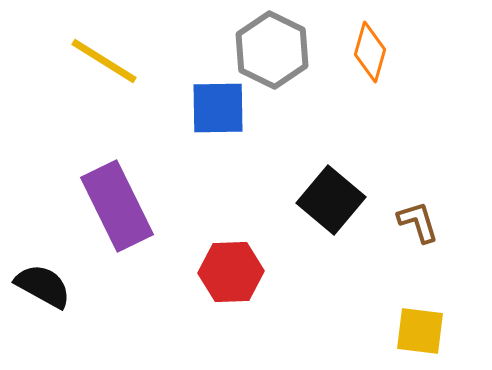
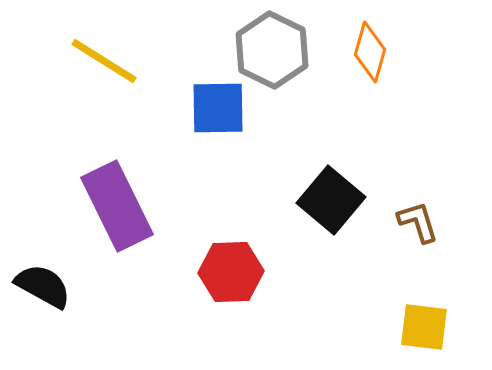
yellow square: moved 4 px right, 4 px up
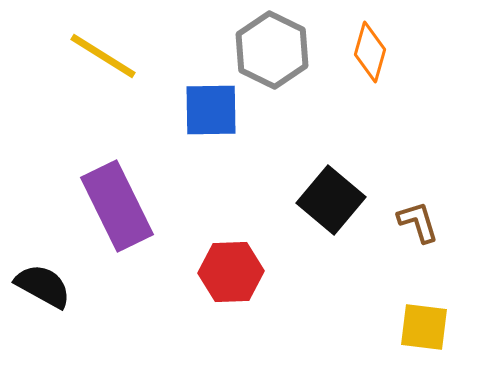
yellow line: moved 1 px left, 5 px up
blue square: moved 7 px left, 2 px down
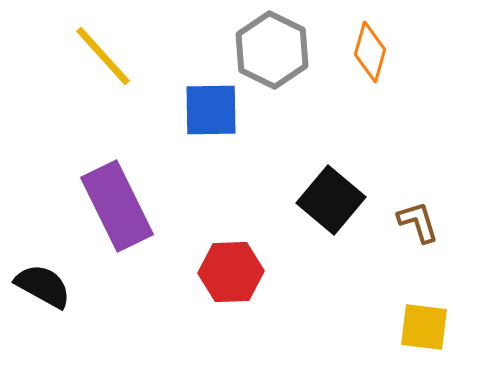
yellow line: rotated 16 degrees clockwise
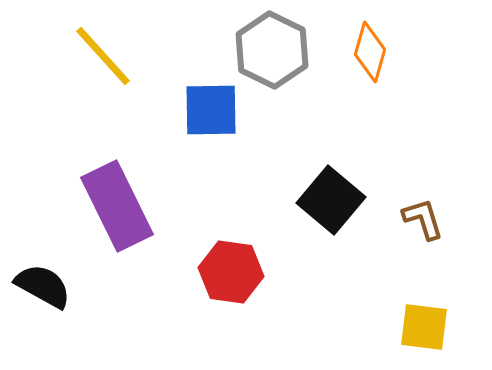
brown L-shape: moved 5 px right, 3 px up
red hexagon: rotated 10 degrees clockwise
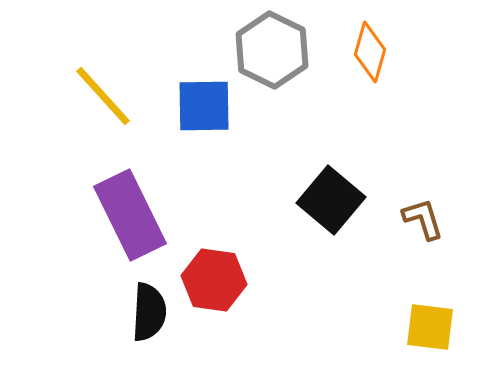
yellow line: moved 40 px down
blue square: moved 7 px left, 4 px up
purple rectangle: moved 13 px right, 9 px down
red hexagon: moved 17 px left, 8 px down
black semicircle: moved 106 px right, 26 px down; rotated 64 degrees clockwise
yellow square: moved 6 px right
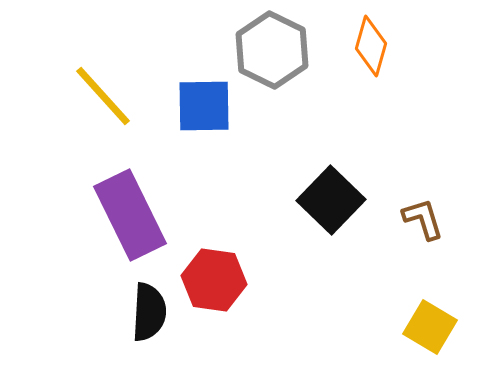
orange diamond: moved 1 px right, 6 px up
black square: rotated 4 degrees clockwise
yellow square: rotated 24 degrees clockwise
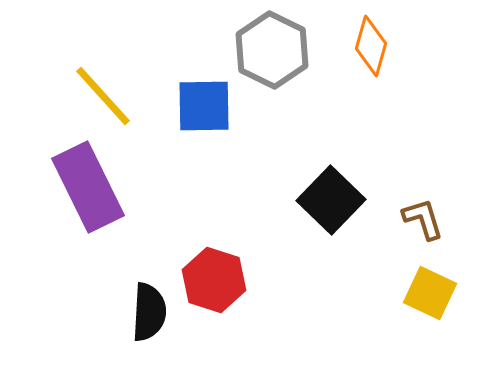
purple rectangle: moved 42 px left, 28 px up
red hexagon: rotated 10 degrees clockwise
yellow square: moved 34 px up; rotated 6 degrees counterclockwise
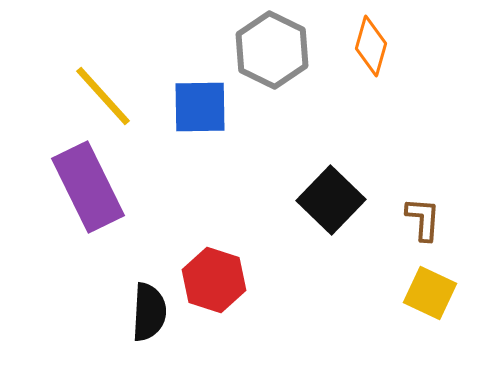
blue square: moved 4 px left, 1 px down
brown L-shape: rotated 21 degrees clockwise
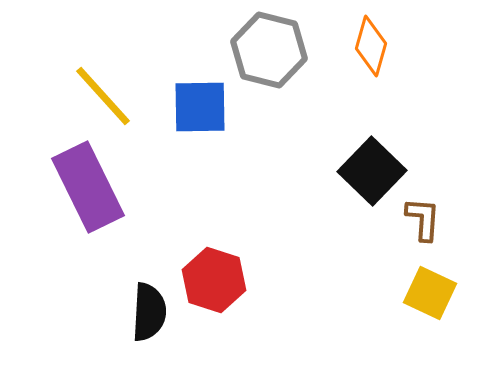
gray hexagon: moved 3 px left; rotated 12 degrees counterclockwise
black square: moved 41 px right, 29 px up
